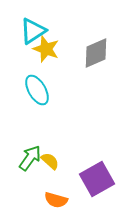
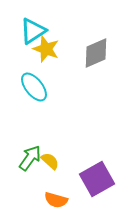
cyan ellipse: moved 3 px left, 3 px up; rotated 8 degrees counterclockwise
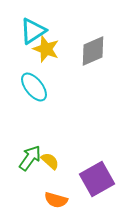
gray diamond: moved 3 px left, 2 px up
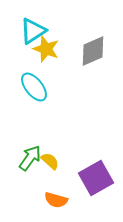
purple square: moved 1 px left, 1 px up
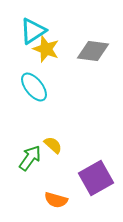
gray diamond: rotated 32 degrees clockwise
yellow semicircle: moved 3 px right, 16 px up
